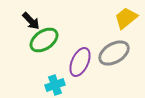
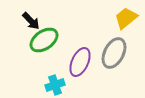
gray ellipse: rotated 32 degrees counterclockwise
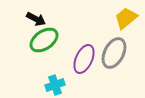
black arrow: moved 5 px right, 2 px up; rotated 18 degrees counterclockwise
purple ellipse: moved 4 px right, 3 px up
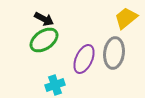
black arrow: moved 8 px right
gray ellipse: rotated 20 degrees counterclockwise
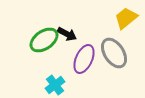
black arrow: moved 23 px right, 15 px down
gray ellipse: rotated 40 degrees counterclockwise
cyan cross: rotated 18 degrees counterclockwise
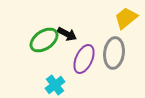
gray ellipse: rotated 40 degrees clockwise
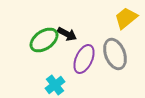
gray ellipse: moved 1 px right, 1 px down; rotated 28 degrees counterclockwise
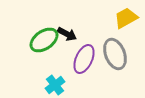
yellow trapezoid: rotated 10 degrees clockwise
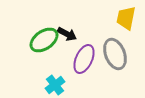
yellow trapezoid: rotated 50 degrees counterclockwise
